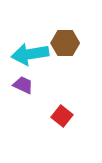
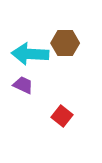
cyan arrow: rotated 12 degrees clockwise
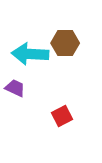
purple trapezoid: moved 8 px left, 3 px down
red square: rotated 25 degrees clockwise
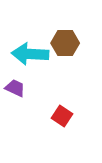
red square: rotated 30 degrees counterclockwise
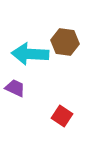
brown hexagon: moved 1 px up; rotated 8 degrees clockwise
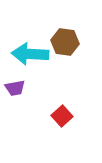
purple trapezoid: rotated 145 degrees clockwise
red square: rotated 15 degrees clockwise
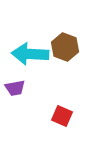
brown hexagon: moved 5 px down; rotated 12 degrees clockwise
red square: rotated 25 degrees counterclockwise
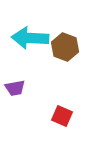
cyan arrow: moved 16 px up
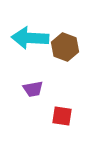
purple trapezoid: moved 18 px right, 1 px down
red square: rotated 15 degrees counterclockwise
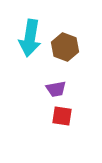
cyan arrow: rotated 84 degrees counterclockwise
purple trapezoid: moved 23 px right
